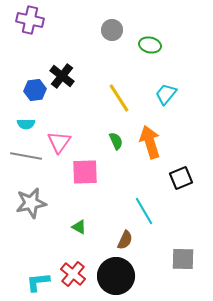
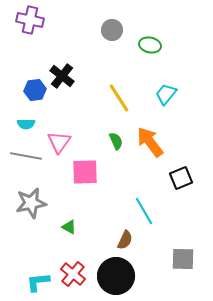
orange arrow: rotated 20 degrees counterclockwise
green triangle: moved 10 px left
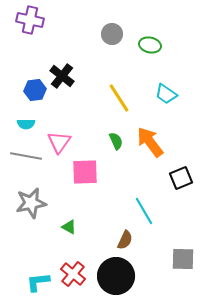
gray circle: moved 4 px down
cyan trapezoid: rotated 95 degrees counterclockwise
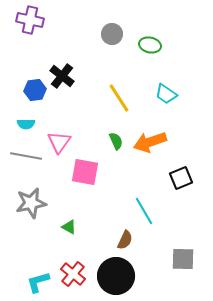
orange arrow: rotated 72 degrees counterclockwise
pink square: rotated 12 degrees clockwise
cyan L-shape: rotated 10 degrees counterclockwise
